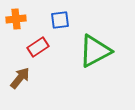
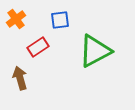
orange cross: rotated 30 degrees counterclockwise
brown arrow: rotated 55 degrees counterclockwise
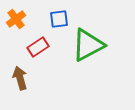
blue square: moved 1 px left, 1 px up
green triangle: moved 7 px left, 6 px up
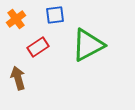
blue square: moved 4 px left, 4 px up
brown arrow: moved 2 px left
